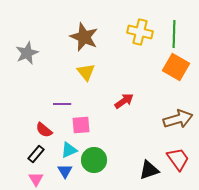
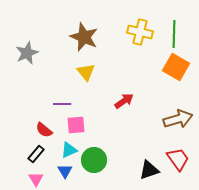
pink square: moved 5 px left
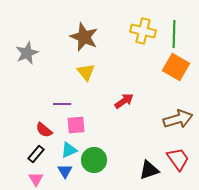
yellow cross: moved 3 px right, 1 px up
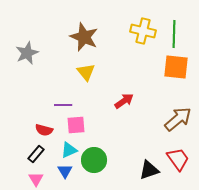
orange square: rotated 24 degrees counterclockwise
purple line: moved 1 px right, 1 px down
brown arrow: rotated 24 degrees counterclockwise
red semicircle: rotated 24 degrees counterclockwise
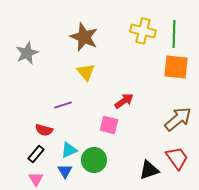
purple line: rotated 18 degrees counterclockwise
pink square: moved 33 px right; rotated 18 degrees clockwise
red trapezoid: moved 1 px left, 1 px up
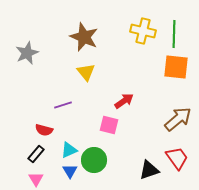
blue triangle: moved 5 px right
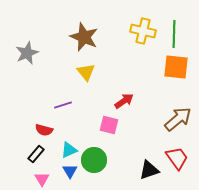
pink triangle: moved 6 px right
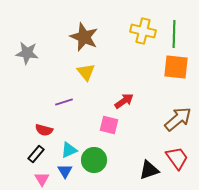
gray star: rotated 30 degrees clockwise
purple line: moved 1 px right, 3 px up
blue triangle: moved 5 px left
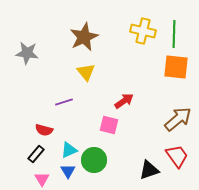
brown star: rotated 24 degrees clockwise
red trapezoid: moved 2 px up
blue triangle: moved 3 px right
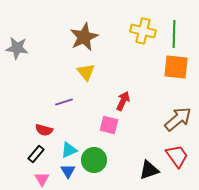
gray star: moved 10 px left, 5 px up
red arrow: moved 1 px left; rotated 30 degrees counterclockwise
